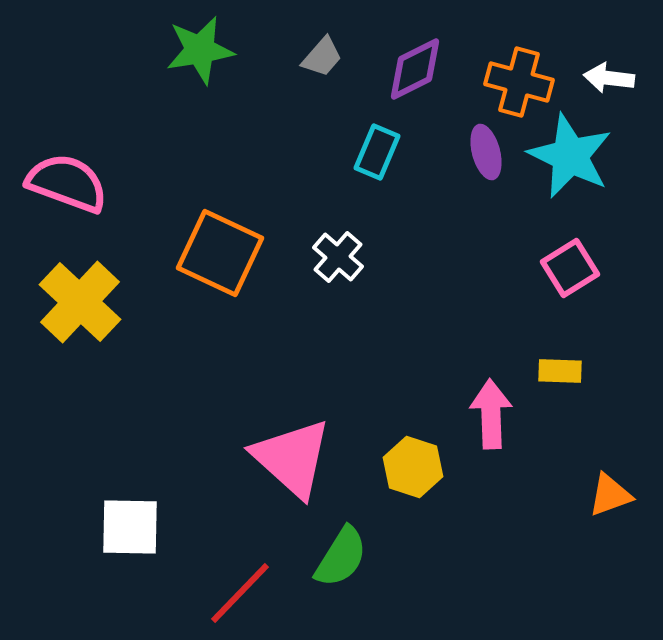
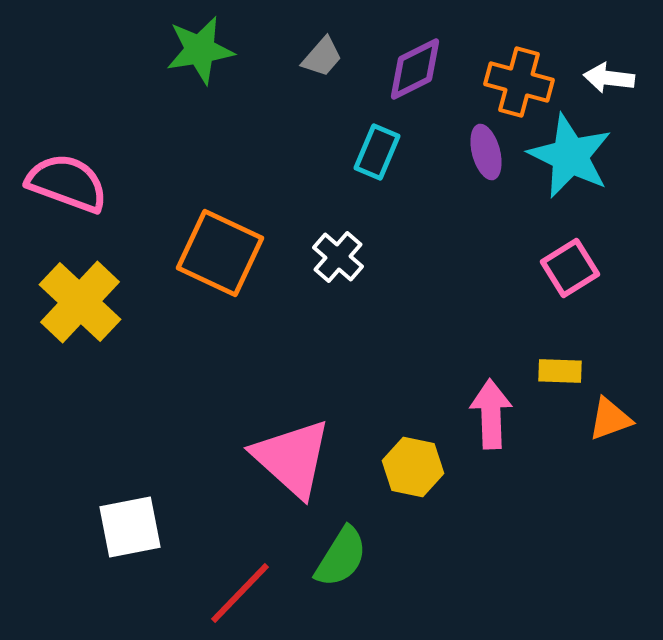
yellow hexagon: rotated 6 degrees counterclockwise
orange triangle: moved 76 px up
white square: rotated 12 degrees counterclockwise
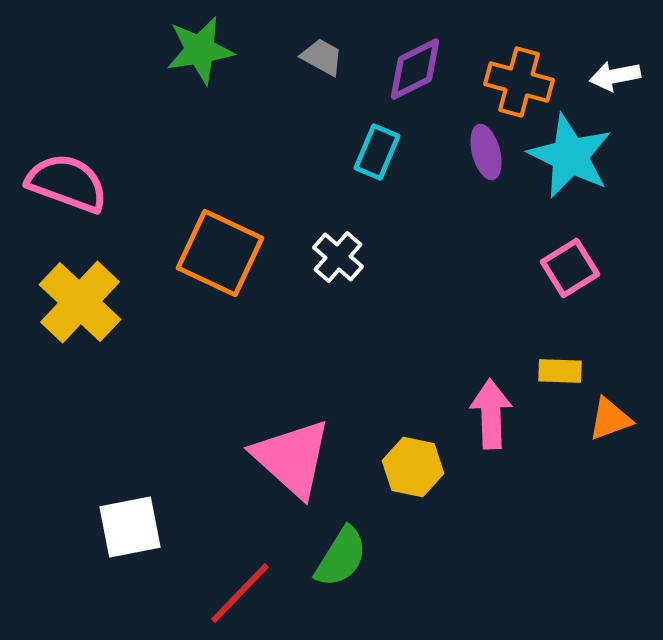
gray trapezoid: rotated 102 degrees counterclockwise
white arrow: moved 6 px right, 2 px up; rotated 18 degrees counterclockwise
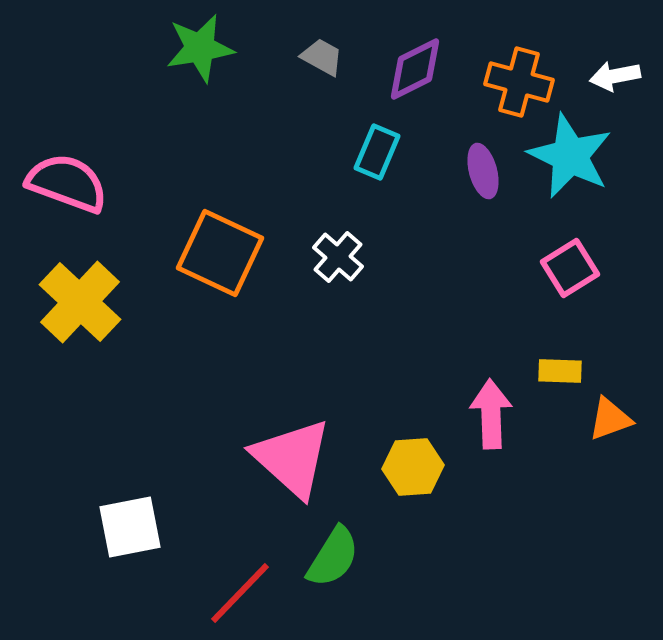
green star: moved 2 px up
purple ellipse: moved 3 px left, 19 px down
yellow hexagon: rotated 16 degrees counterclockwise
green semicircle: moved 8 px left
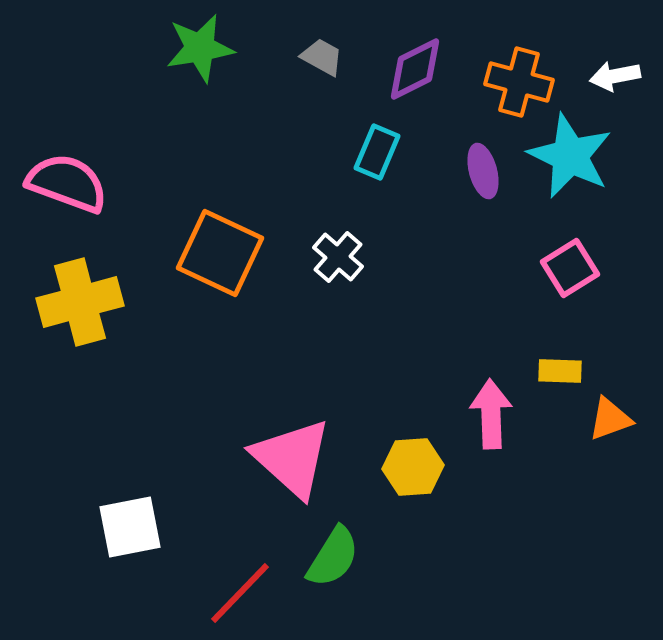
yellow cross: rotated 32 degrees clockwise
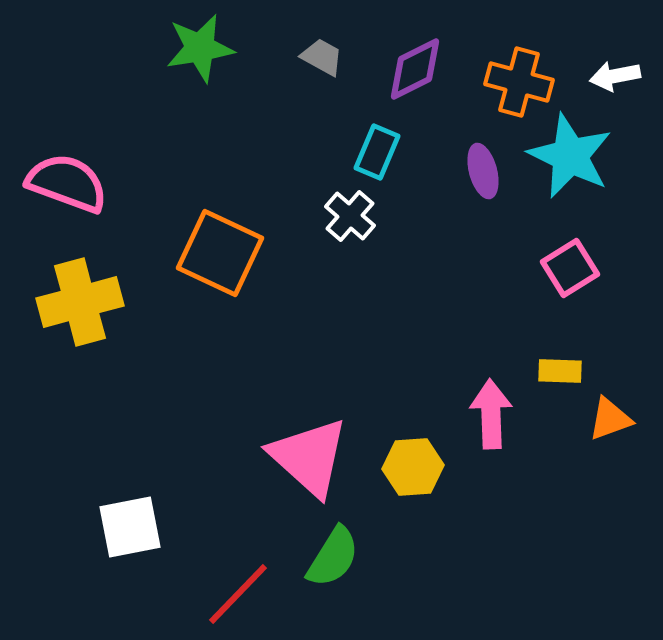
white cross: moved 12 px right, 41 px up
pink triangle: moved 17 px right, 1 px up
red line: moved 2 px left, 1 px down
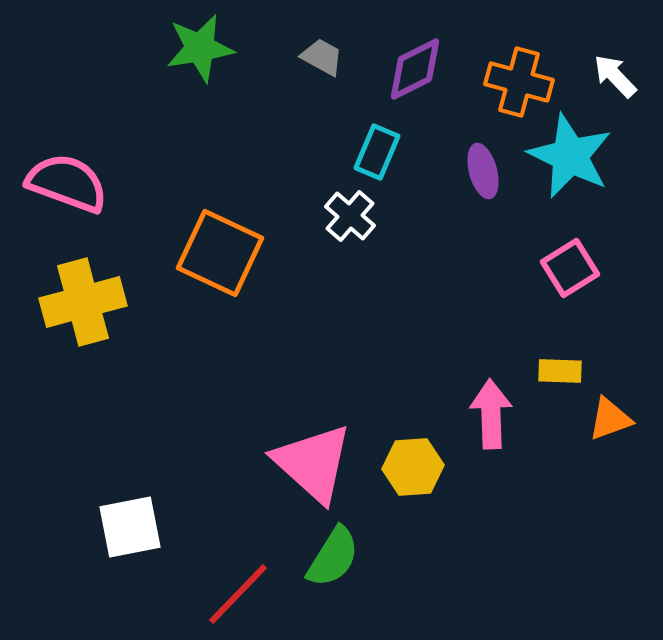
white arrow: rotated 57 degrees clockwise
yellow cross: moved 3 px right
pink triangle: moved 4 px right, 6 px down
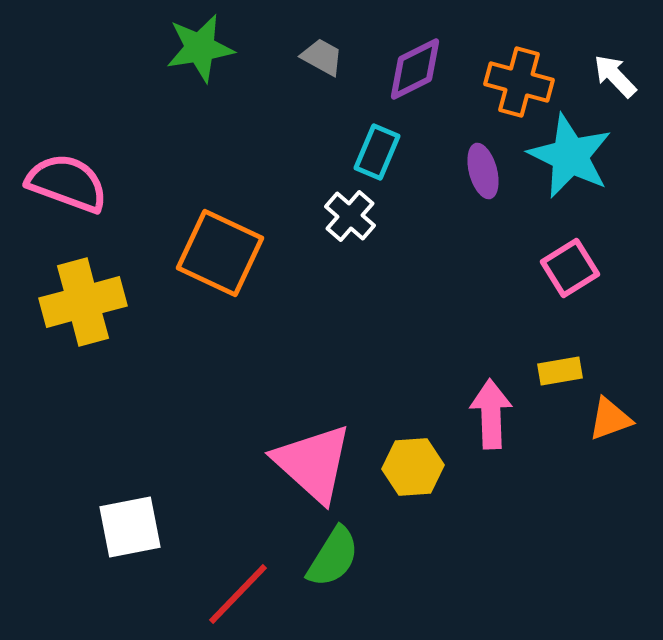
yellow rectangle: rotated 12 degrees counterclockwise
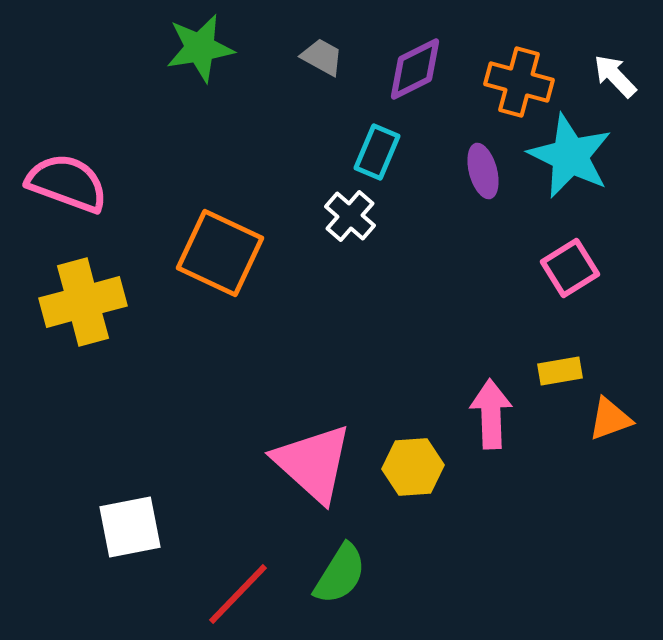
green semicircle: moved 7 px right, 17 px down
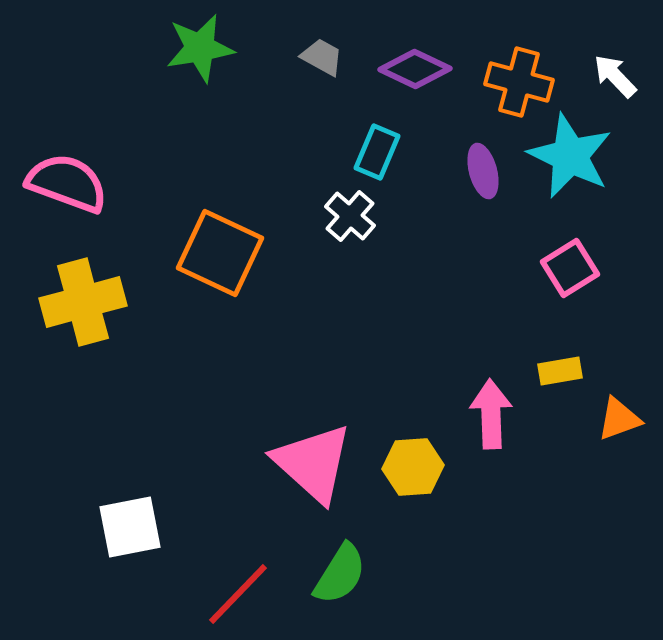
purple diamond: rotated 52 degrees clockwise
orange triangle: moved 9 px right
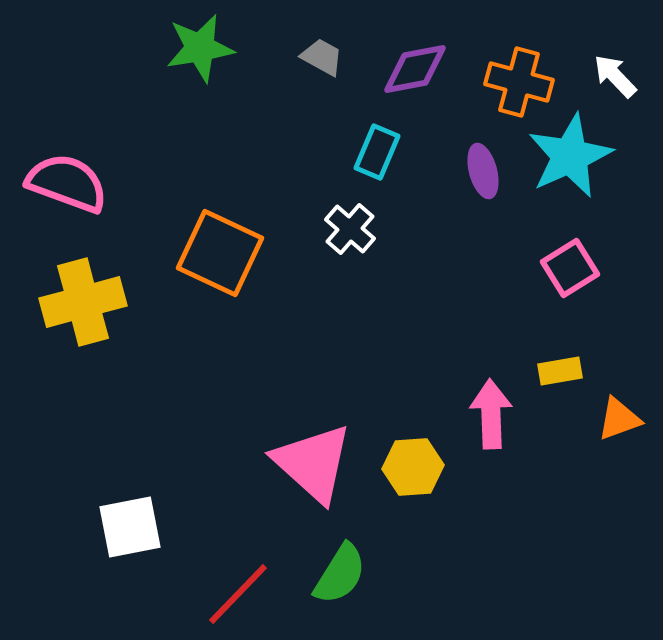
purple diamond: rotated 36 degrees counterclockwise
cyan star: rotated 22 degrees clockwise
white cross: moved 13 px down
